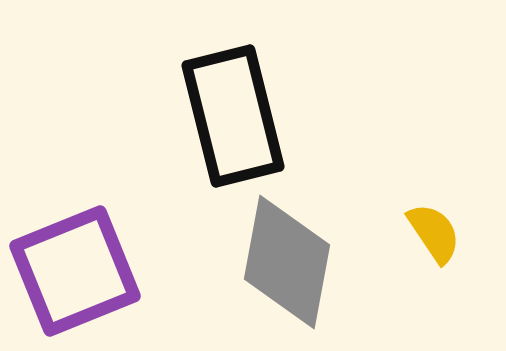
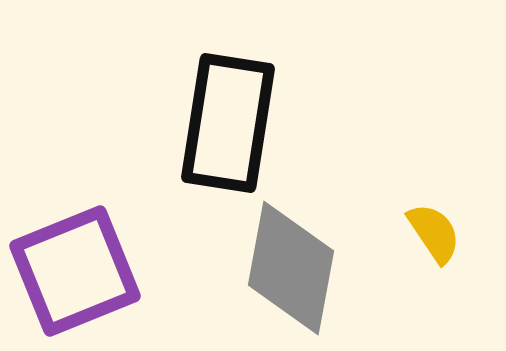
black rectangle: moved 5 px left, 7 px down; rotated 23 degrees clockwise
gray diamond: moved 4 px right, 6 px down
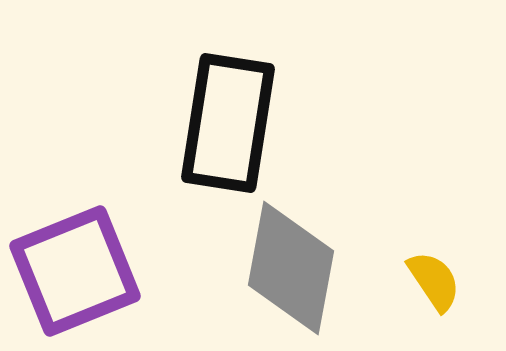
yellow semicircle: moved 48 px down
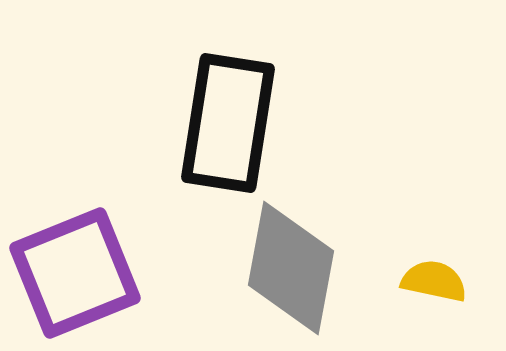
purple square: moved 2 px down
yellow semicircle: rotated 44 degrees counterclockwise
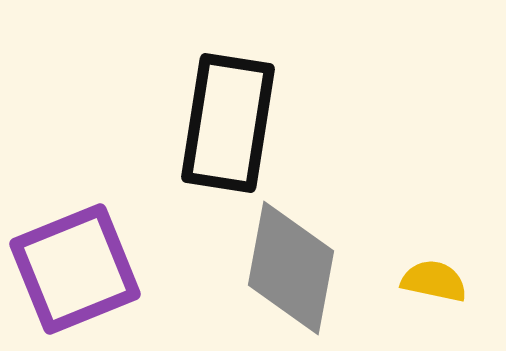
purple square: moved 4 px up
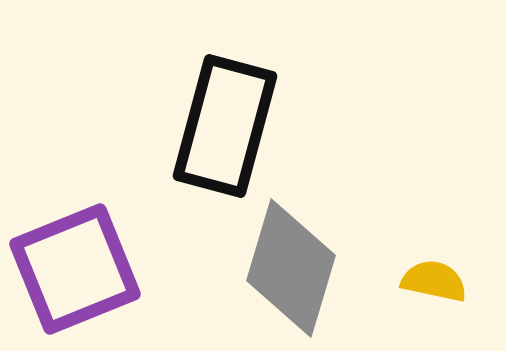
black rectangle: moved 3 px left, 3 px down; rotated 6 degrees clockwise
gray diamond: rotated 6 degrees clockwise
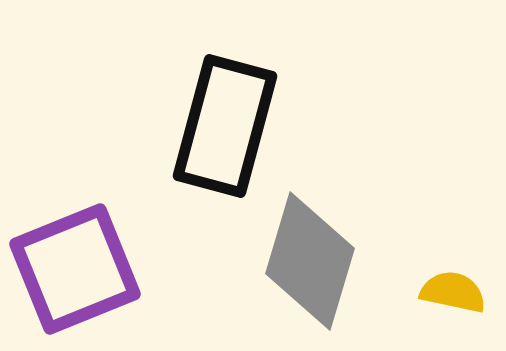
gray diamond: moved 19 px right, 7 px up
yellow semicircle: moved 19 px right, 11 px down
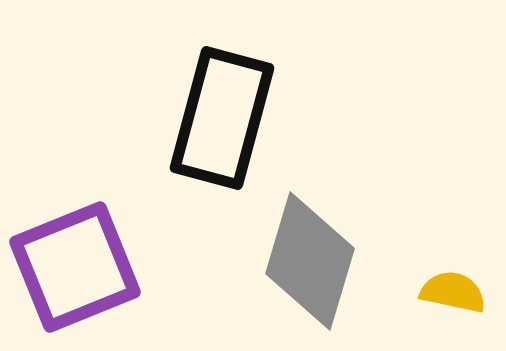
black rectangle: moved 3 px left, 8 px up
purple square: moved 2 px up
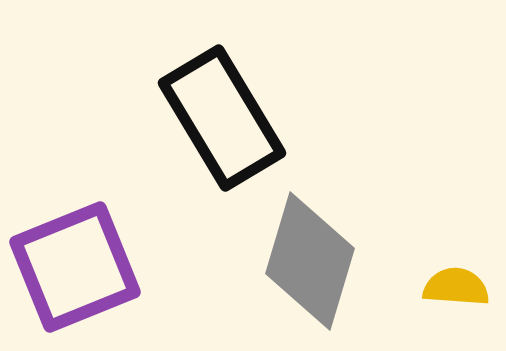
black rectangle: rotated 46 degrees counterclockwise
yellow semicircle: moved 3 px right, 5 px up; rotated 8 degrees counterclockwise
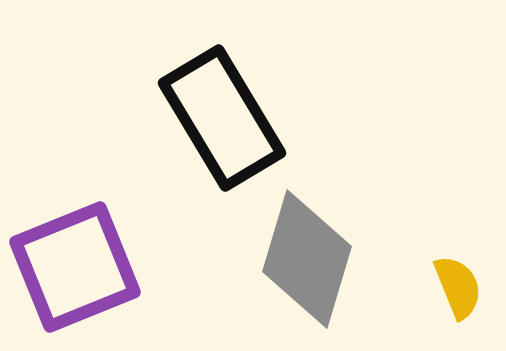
gray diamond: moved 3 px left, 2 px up
yellow semicircle: moved 2 px right; rotated 64 degrees clockwise
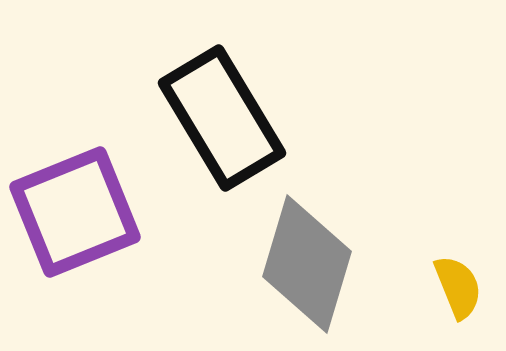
gray diamond: moved 5 px down
purple square: moved 55 px up
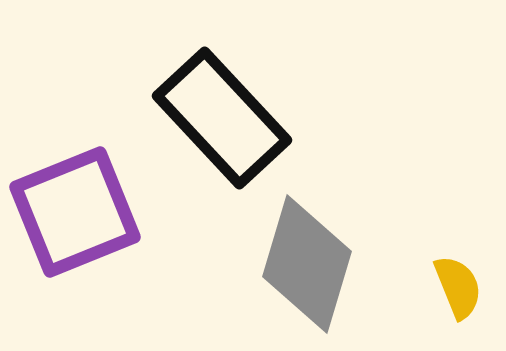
black rectangle: rotated 12 degrees counterclockwise
